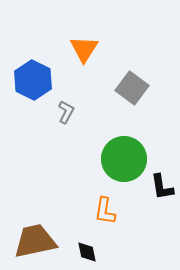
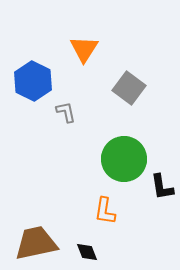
blue hexagon: moved 1 px down
gray square: moved 3 px left
gray L-shape: rotated 40 degrees counterclockwise
brown trapezoid: moved 1 px right, 2 px down
black diamond: rotated 10 degrees counterclockwise
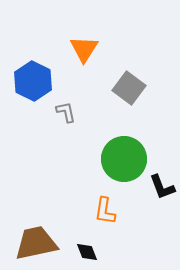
black L-shape: rotated 12 degrees counterclockwise
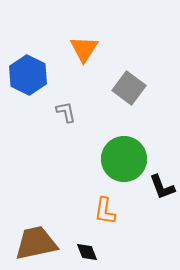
blue hexagon: moved 5 px left, 6 px up
